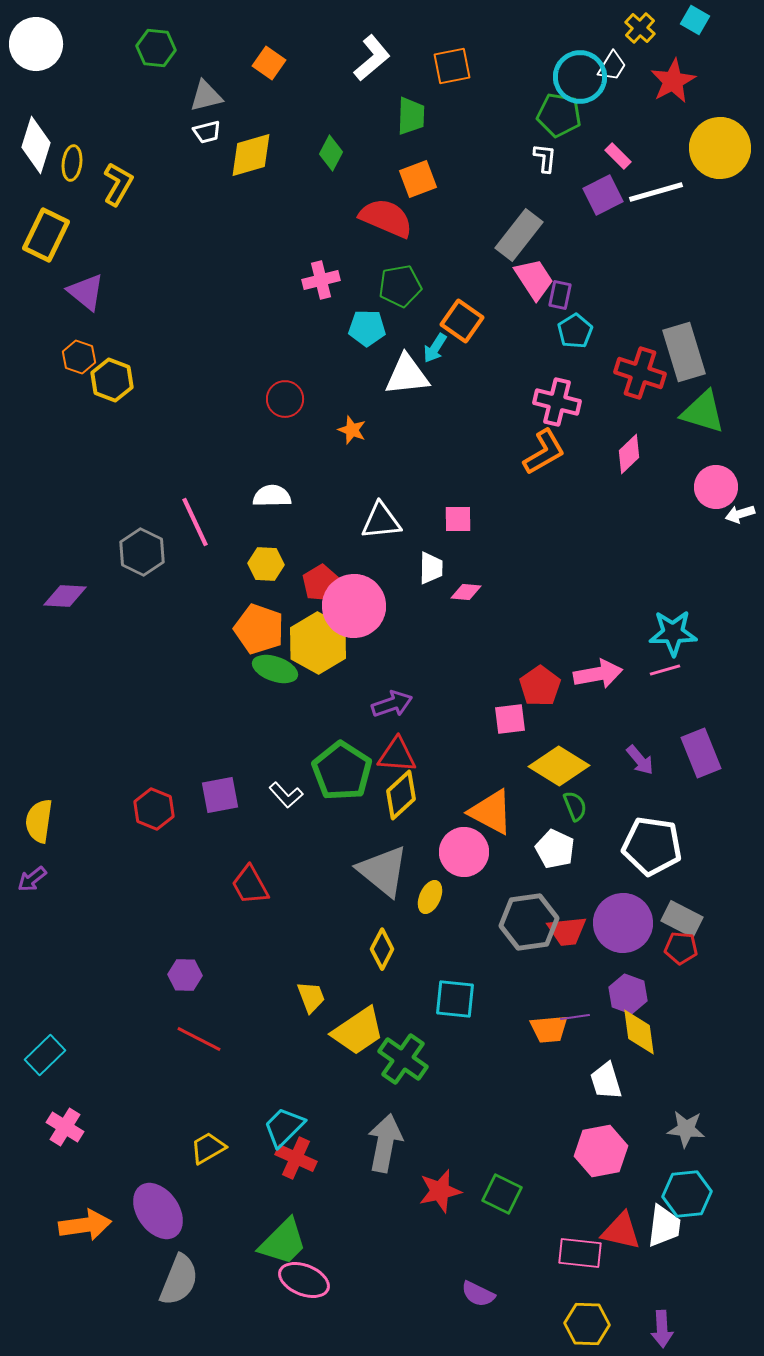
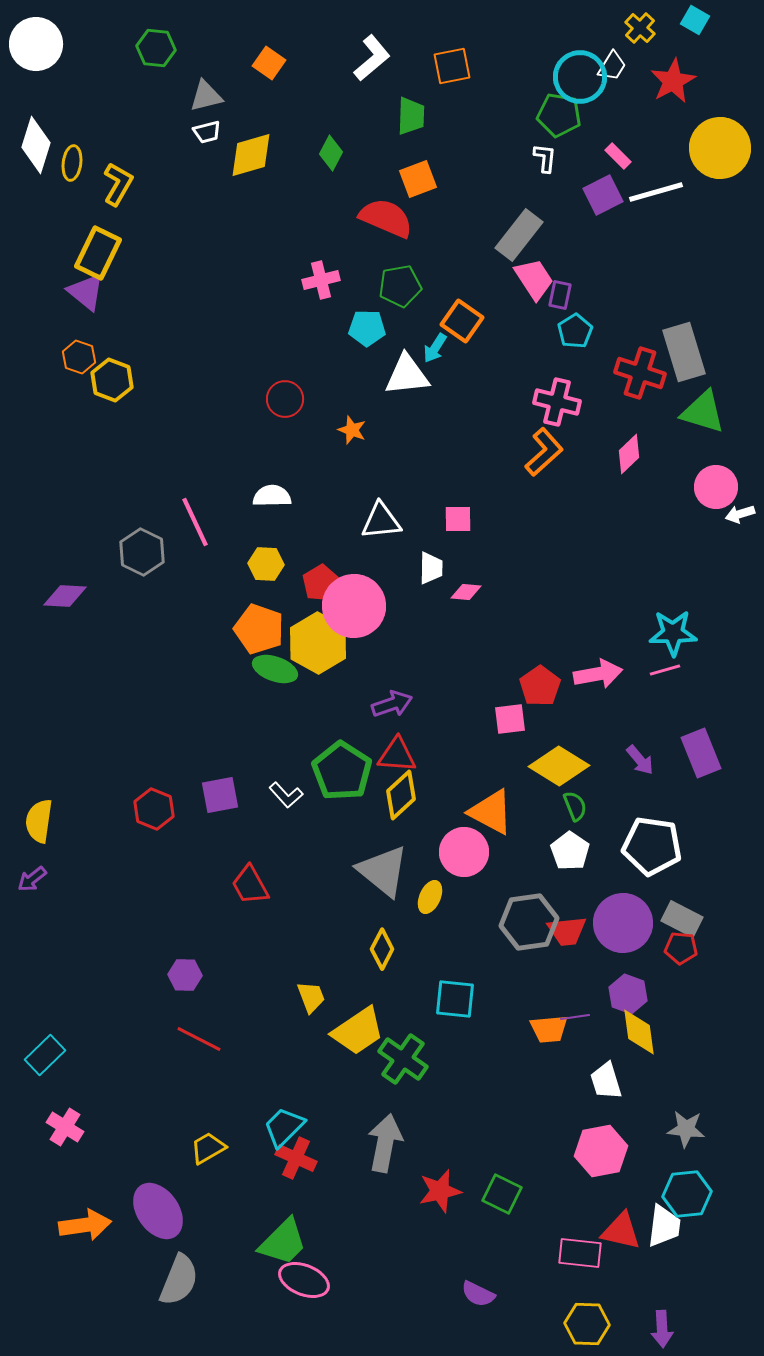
yellow rectangle at (46, 235): moved 52 px right, 18 px down
orange L-shape at (544, 452): rotated 12 degrees counterclockwise
white pentagon at (555, 849): moved 15 px right, 2 px down; rotated 9 degrees clockwise
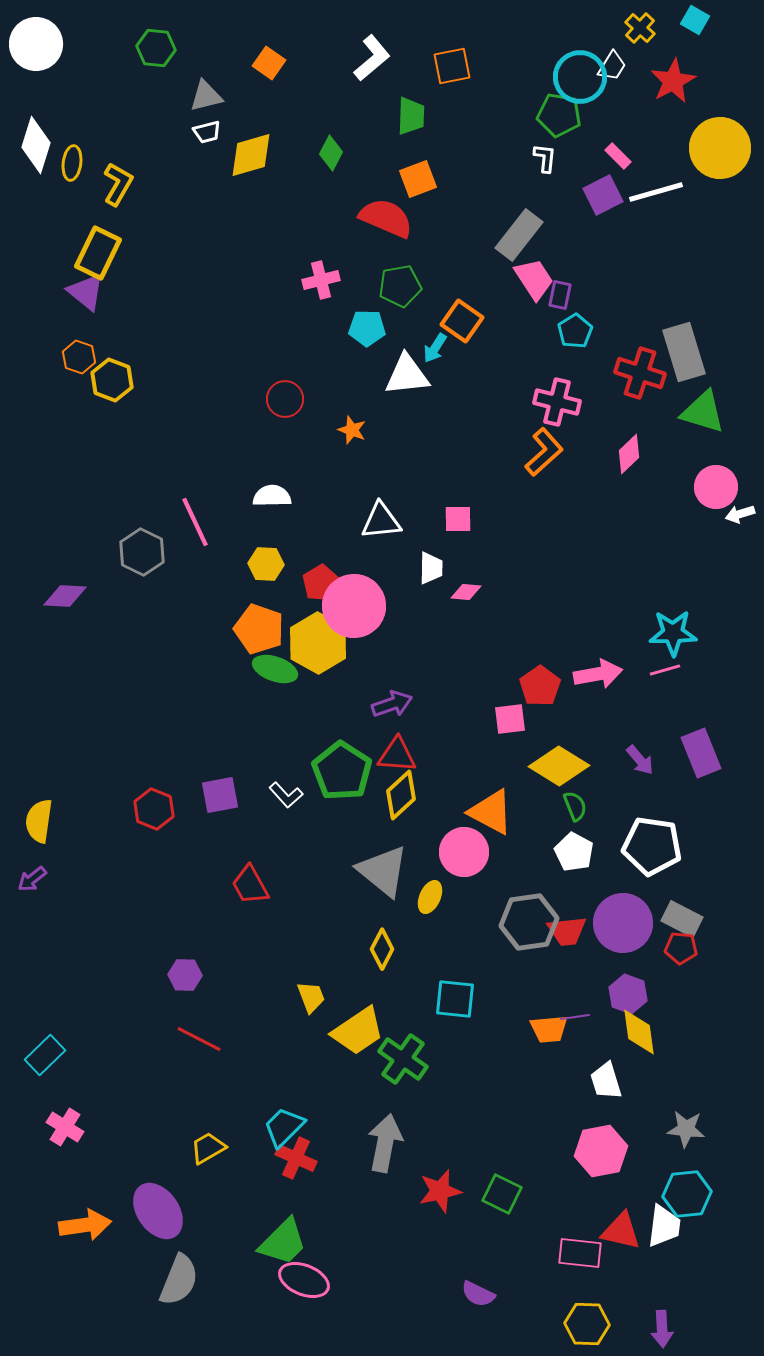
white pentagon at (570, 851): moved 4 px right, 1 px down; rotated 6 degrees counterclockwise
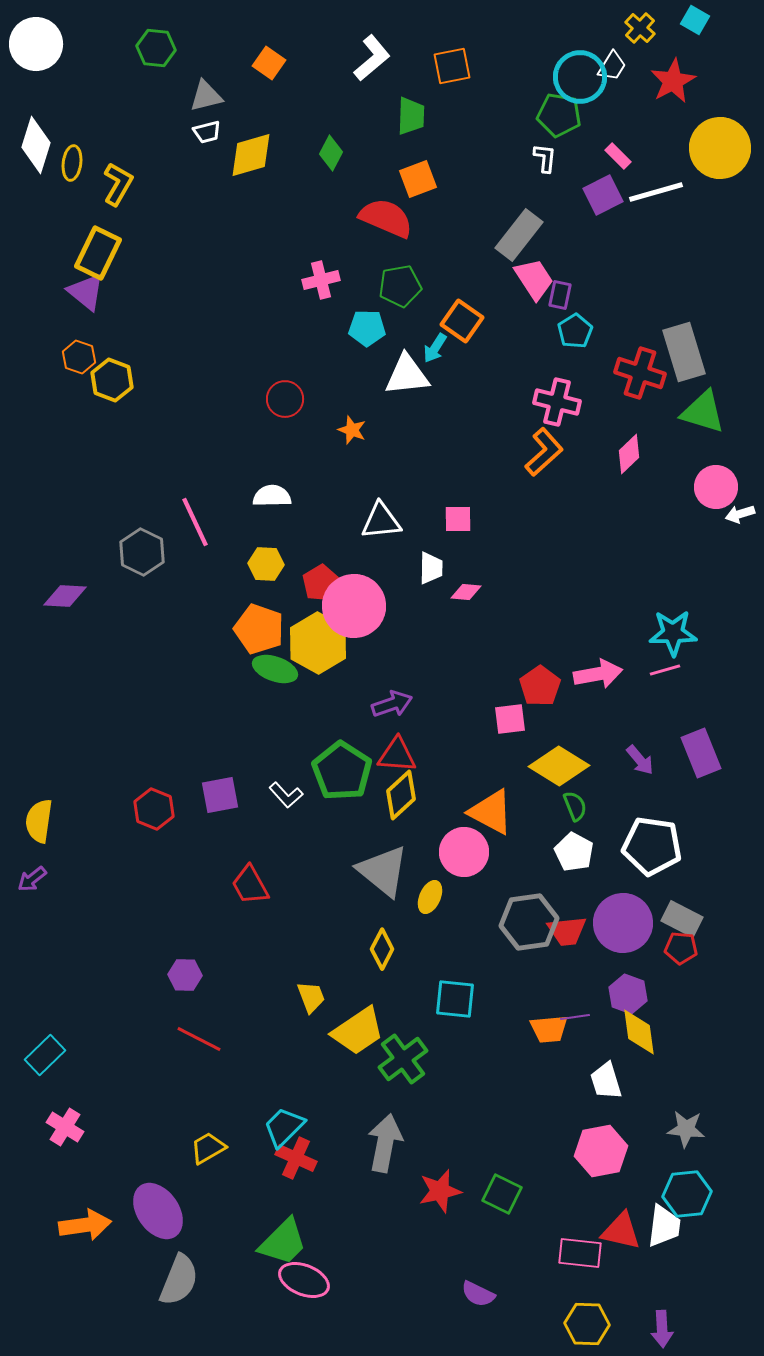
green cross at (403, 1059): rotated 18 degrees clockwise
